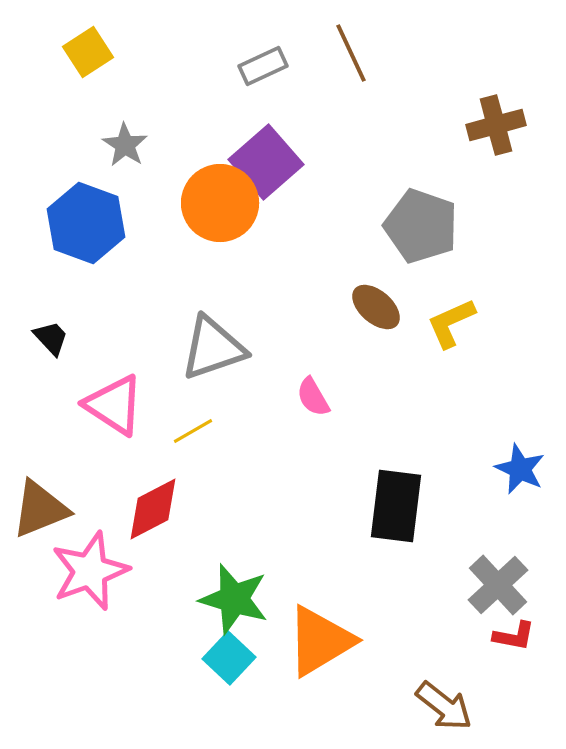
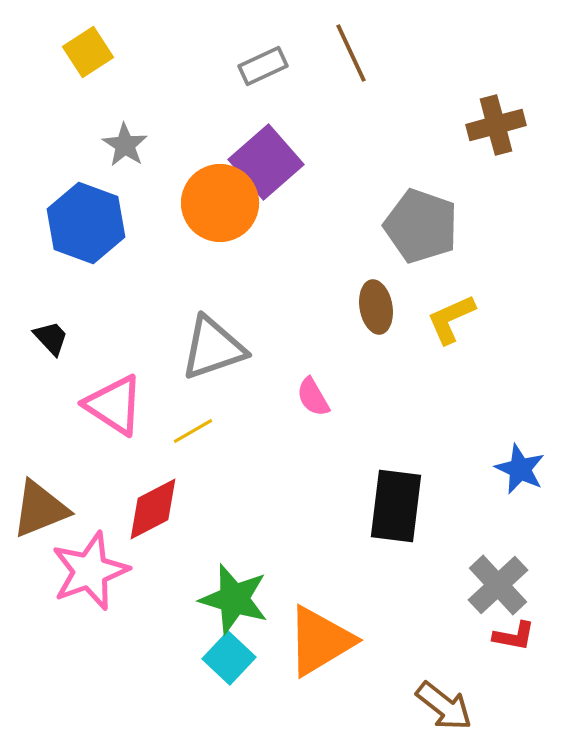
brown ellipse: rotated 39 degrees clockwise
yellow L-shape: moved 4 px up
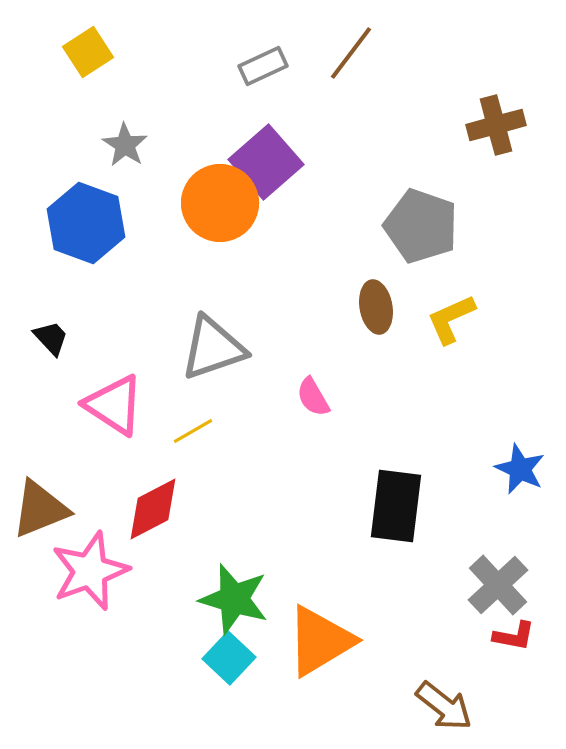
brown line: rotated 62 degrees clockwise
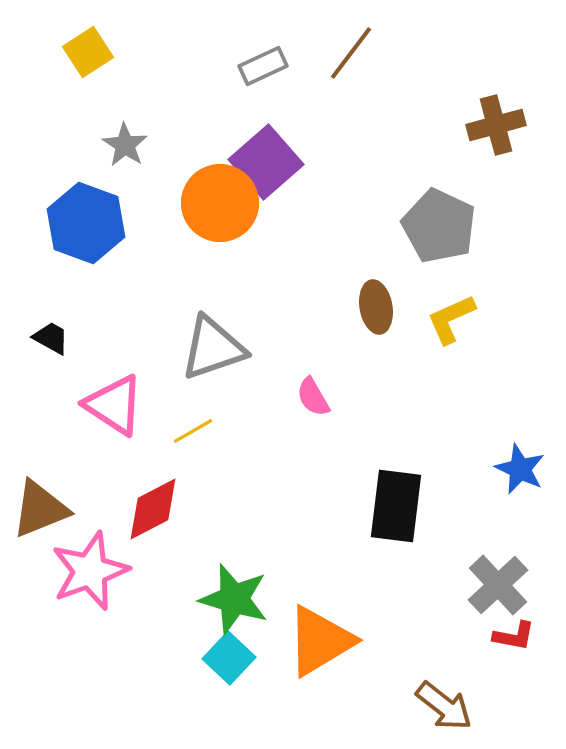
gray pentagon: moved 18 px right; rotated 6 degrees clockwise
black trapezoid: rotated 18 degrees counterclockwise
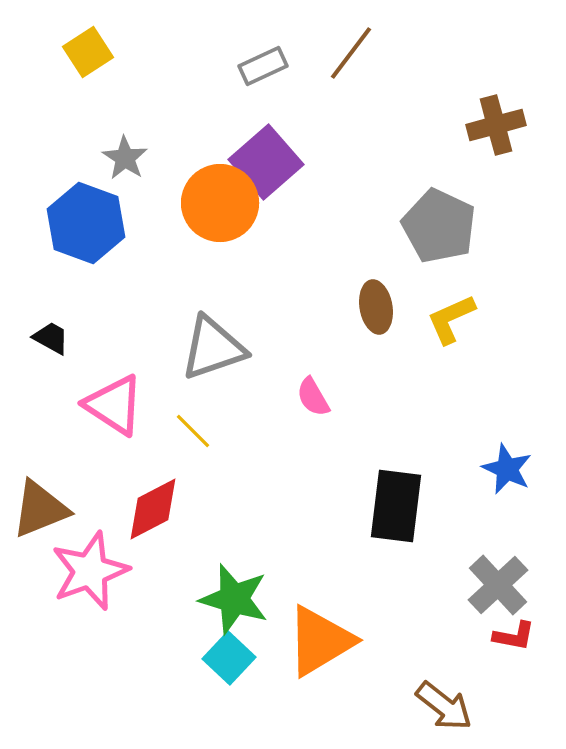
gray star: moved 13 px down
yellow line: rotated 75 degrees clockwise
blue star: moved 13 px left
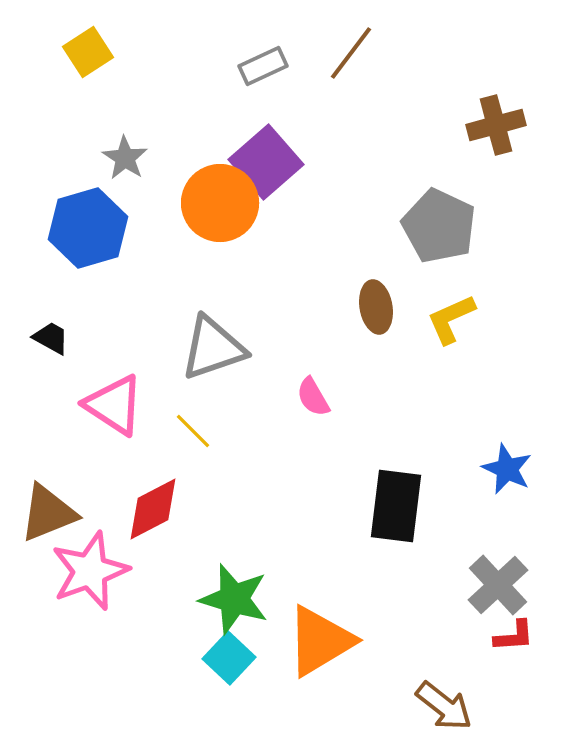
blue hexagon: moved 2 px right, 5 px down; rotated 24 degrees clockwise
brown triangle: moved 8 px right, 4 px down
red L-shape: rotated 15 degrees counterclockwise
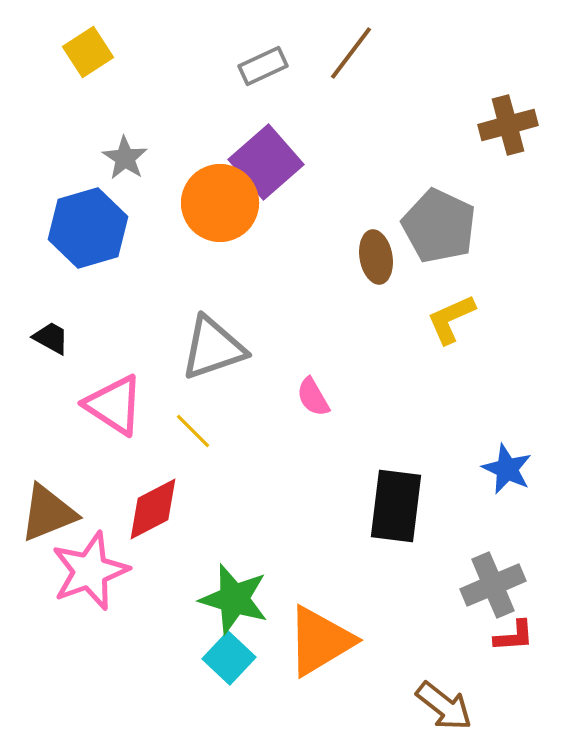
brown cross: moved 12 px right
brown ellipse: moved 50 px up
gray cross: moved 5 px left; rotated 20 degrees clockwise
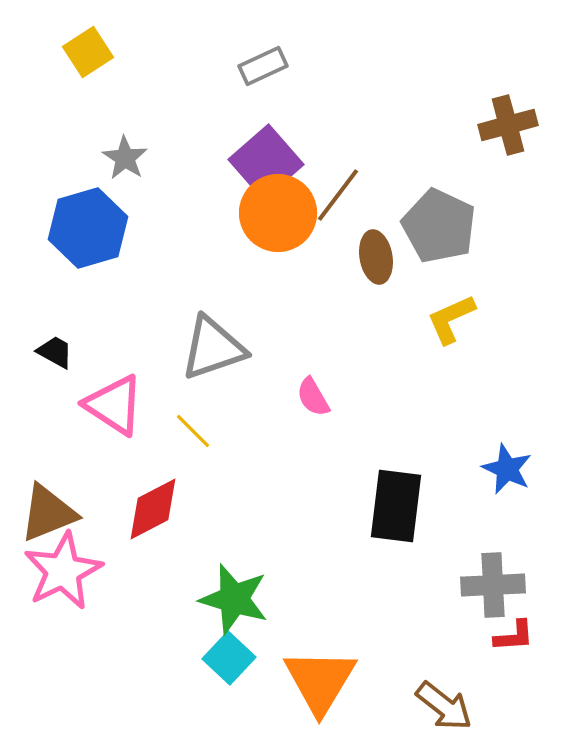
brown line: moved 13 px left, 142 px down
orange circle: moved 58 px right, 10 px down
black trapezoid: moved 4 px right, 14 px down
pink star: moved 27 px left; rotated 6 degrees counterclockwise
gray cross: rotated 20 degrees clockwise
orange triangle: moved 40 px down; rotated 28 degrees counterclockwise
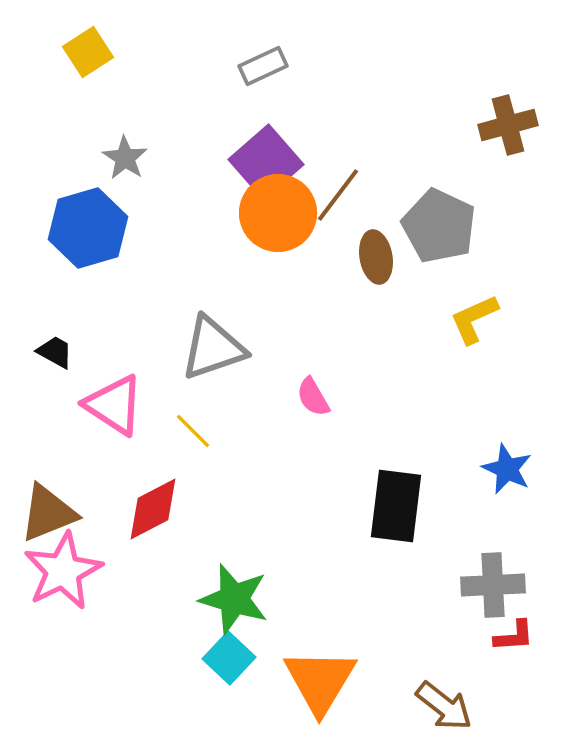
yellow L-shape: moved 23 px right
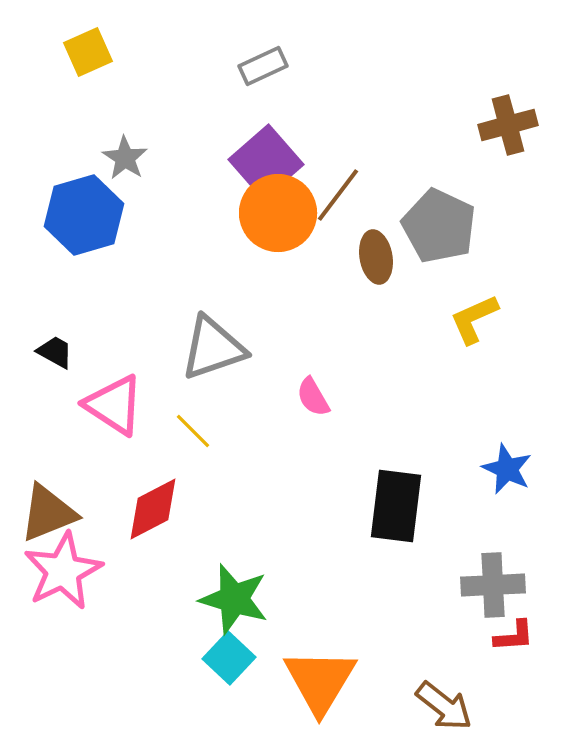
yellow square: rotated 9 degrees clockwise
blue hexagon: moved 4 px left, 13 px up
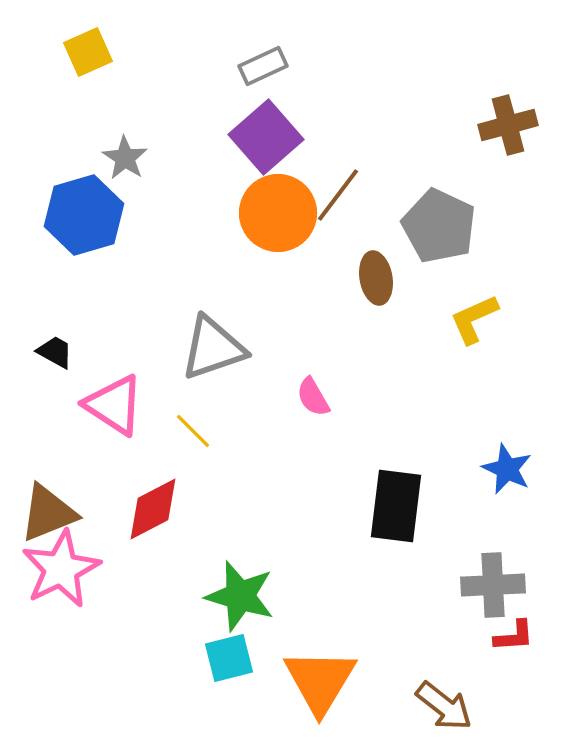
purple square: moved 25 px up
brown ellipse: moved 21 px down
pink star: moved 2 px left, 2 px up
green star: moved 6 px right, 3 px up
cyan square: rotated 33 degrees clockwise
